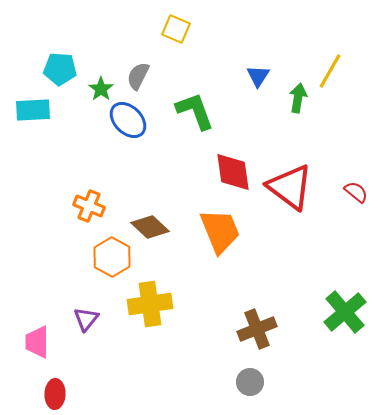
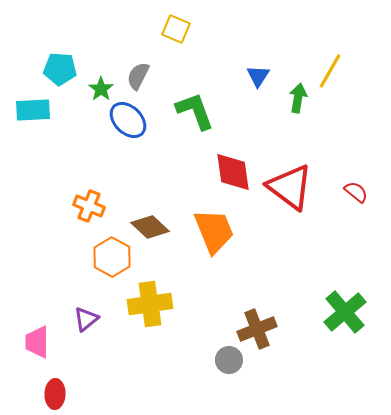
orange trapezoid: moved 6 px left
purple triangle: rotated 12 degrees clockwise
gray circle: moved 21 px left, 22 px up
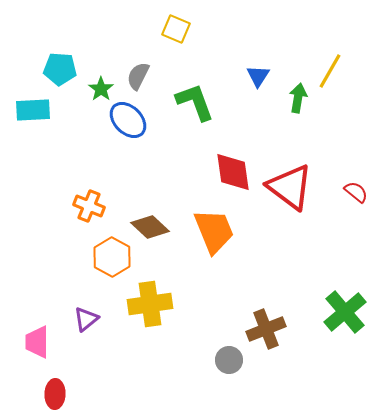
green L-shape: moved 9 px up
brown cross: moved 9 px right
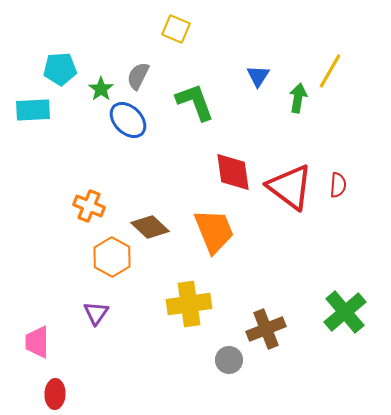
cyan pentagon: rotated 8 degrees counterclockwise
red semicircle: moved 18 px left, 7 px up; rotated 55 degrees clockwise
yellow cross: moved 39 px right
purple triangle: moved 10 px right, 6 px up; rotated 16 degrees counterclockwise
